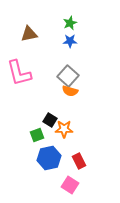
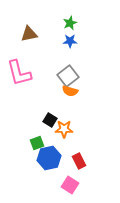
gray square: rotated 10 degrees clockwise
green square: moved 8 px down
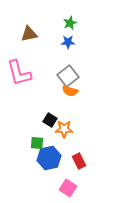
blue star: moved 2 px left, 1 px down
green square: rotated 24 degrees clockwise
pink square: moved 2 px left, 3 px down
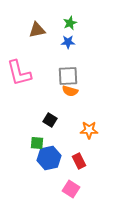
brown triangle: moved 8 px right, 4 px up
gray square: rotated 35 degrees clockwise
orange star: moved 25 px right, 1 px down
pink square: moved 3 px right, 1 px down
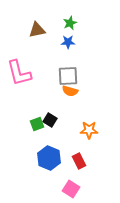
green square: moved 19 px up; rotated 24 degrees counterclockwise
blue hexagon: rotated 25 degrees counterclockwise
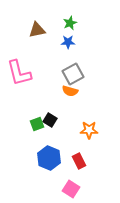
gray square: moved 5 px right, 2 px up; rotated 25 degrees counterclockwise
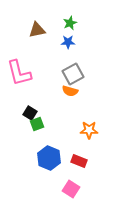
black square: moved 20 px left, 7 px up
red rectangle: rotated 42 degrees counterclockwise
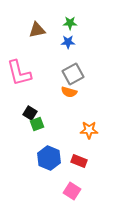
green star: rotated 24 degrees clockwise
orange semicircle: moved 1 px left, 1 px down
pink square: moved 1 px right, 2 px down
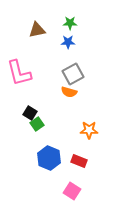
green square: rotated 16 degrees counterclockwise
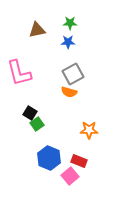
pink square: moved 2 px left, 15 px up; rotated 18 degrees clockwise
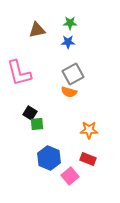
green square: rotated 32 degrees clockwise
red rectangle: moved 9 px right, 2 px up
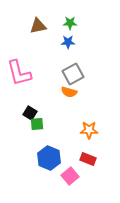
brown triangle: moved 1 px right, 4 px up
